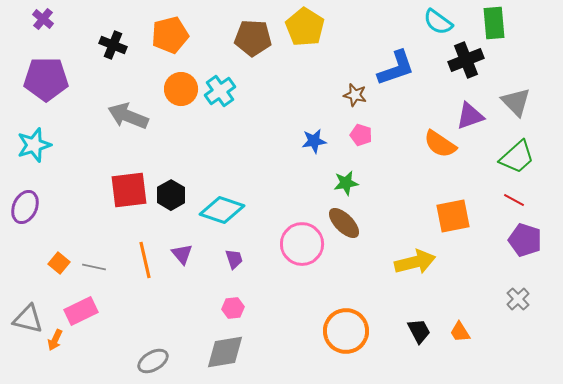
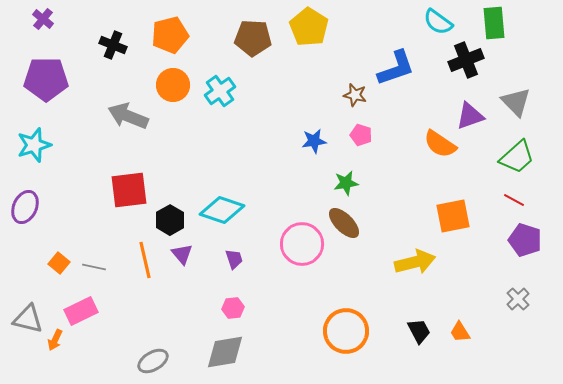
yellow pentagon at (305, 27): moved 4 px right
orange circle at (181, 89): moved 8 px left, 4 px up
black hexagon at (171, 195): moved 1 px left, 25 px down
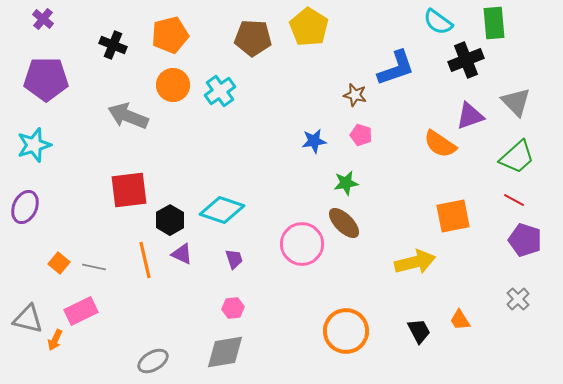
purple triangle at (182, 254): rotated 25 degrees counterclockwise
orange trapezoid at (460, 332): moved 12 px up
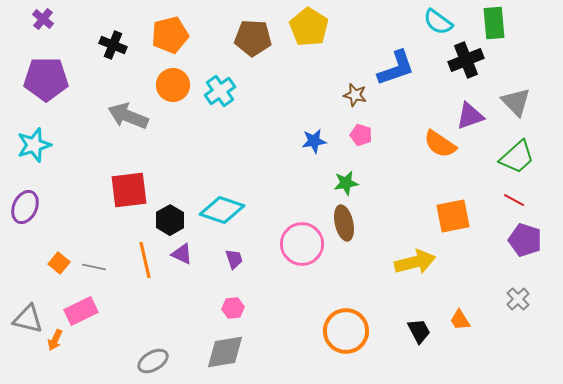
brown ellipse at (344, 223): rotated 32 degrees clockwise
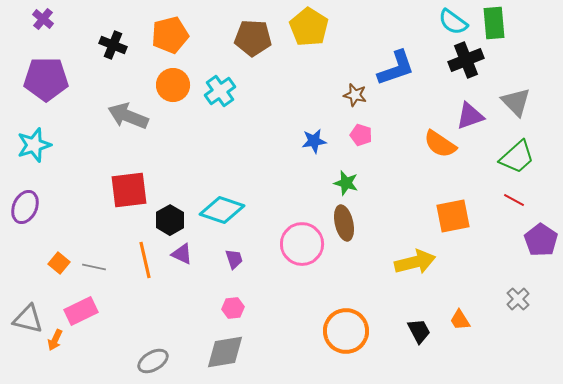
cyan semicircle at (438, 22): moved 15 px right
green star at (346, 183): rotated 25 degrees clockwise
purple pentagon at (525, 240): moved 16 px right; rotated 16 degrees clockwise
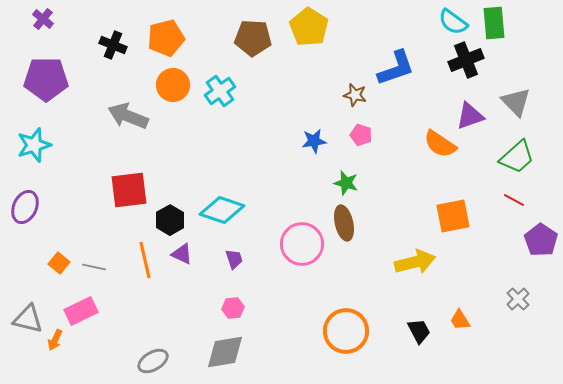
orange pentagon at (170, 35): moved 4 px left, 3 px down
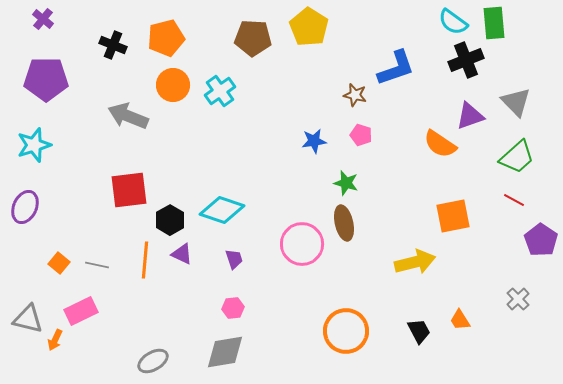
orange line at (145, 260): rotated 18 degrees clockwise
gray line at (94, 267): moved 3 px right, 2 px up
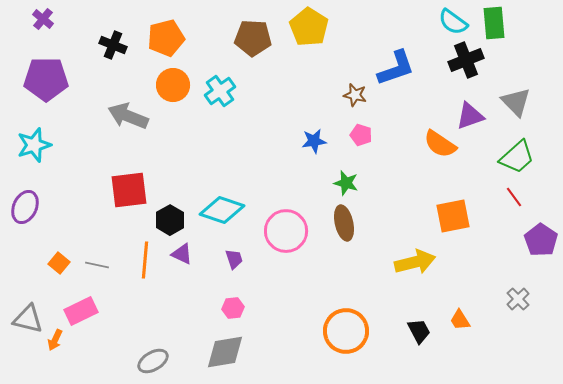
red line at (514, 200): moved 3 px up; rotated 25 degrees clockwise
pink circle at (302, 244): moved 16 px left, 13 px up
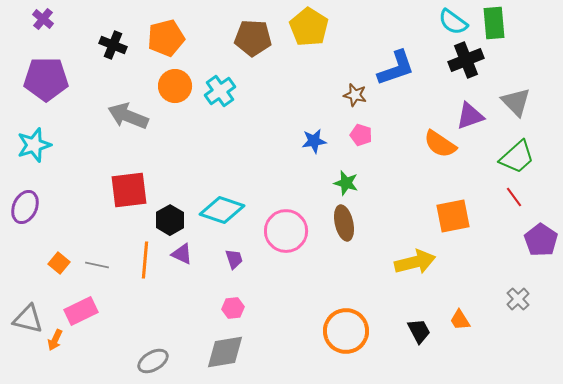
orange circle at (173, 85): moved 2 px right, 1 px down
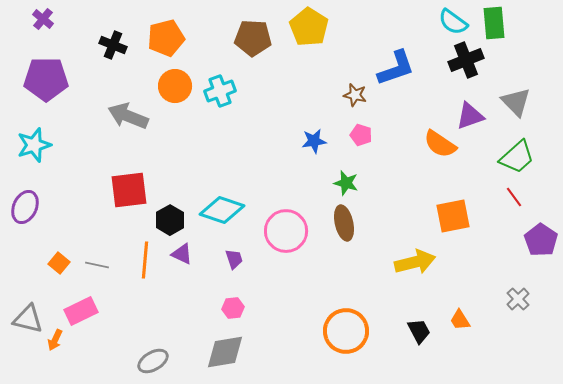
cyan cross at (220, 91): rotated 16 degrees clockwise
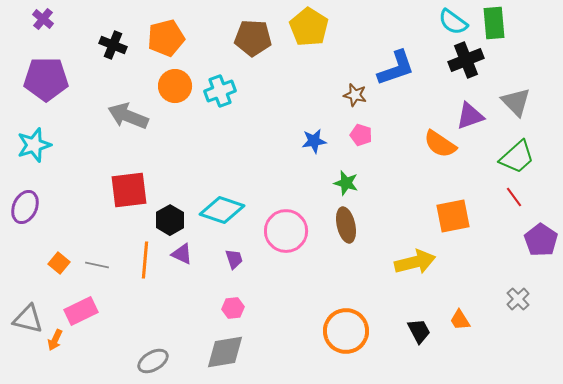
brown ellipse at (344, 223): moved 2 px right, 2 px down
